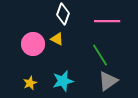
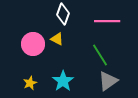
cyan star: rotated 20 degrees counterclockwise
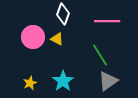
pink circle: moved 7 px up
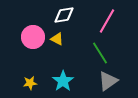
white diamond: moved 1 px right, 1 px down; rotated 60 degrees clockwise
pink line: rotated 60 degrees counterclockwise
green line: moved 2 px up
yellow star: rotated 16 degrees clockwise
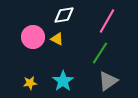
green line: rotated 65 degrees clockwise
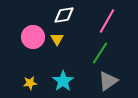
yellow triangle: rotated 32 degrees clockwise
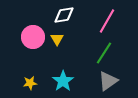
green line: moved 4 px right
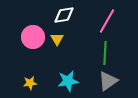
green line: moved 1 px right; rotated 30 degrees counterclockwise
cyan star: moved 5 px right; rotated 25 degrees clockwise
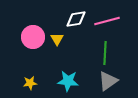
white diamond: moved 12 px right, 4 px down
pink line: rotated 45 degrees clockwise
cyan star: rotated 15 degrees clockwise
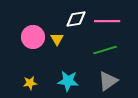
pink line: rotated 15 degrees clockwise
green line: moved 3 px up; rotated 70 degrees clockwise
